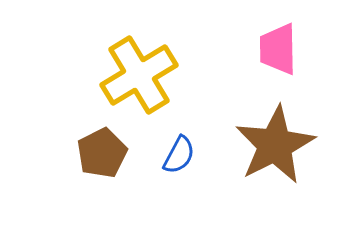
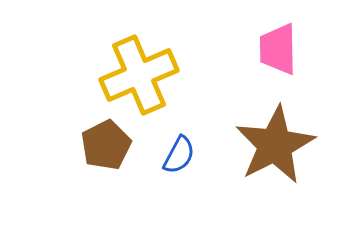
yellow cross: rotated 8 degrees clockwise
brown pentagon: moved 4 px right, 8 px up
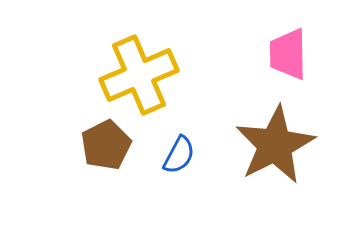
pink trapezoid: moved 10 px right, 5 px down
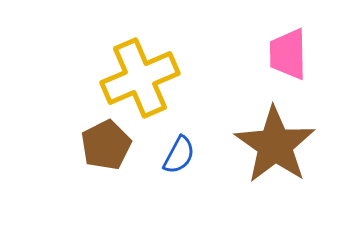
yellow cross: moved 1 px right, 3 px down
brown star: rotated 10 degrees counterclockwise
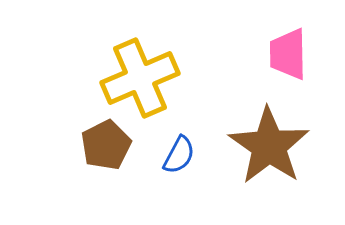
brown star: moved 6 px left, 1 px down
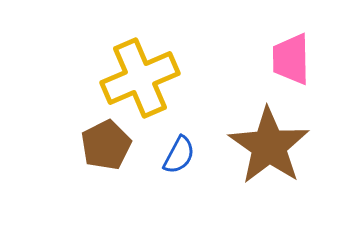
pink trapezoid: moved 3 px right, 5 px down
